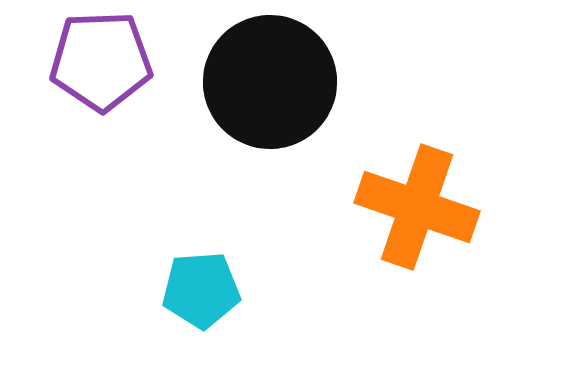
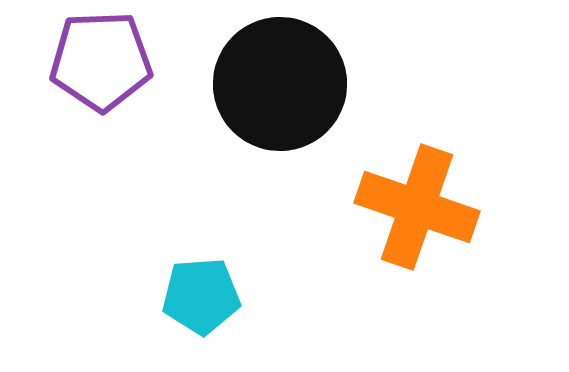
black circle: moved 10 px right, 2 px down
cyan pentagon: moved 6 px down
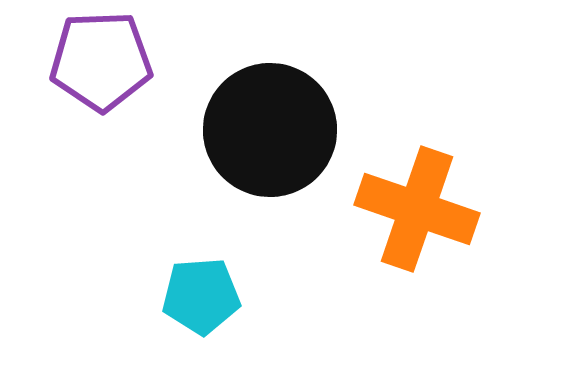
black circle: moved 10 px left, 46 px down
orange cross: moved 2 px down
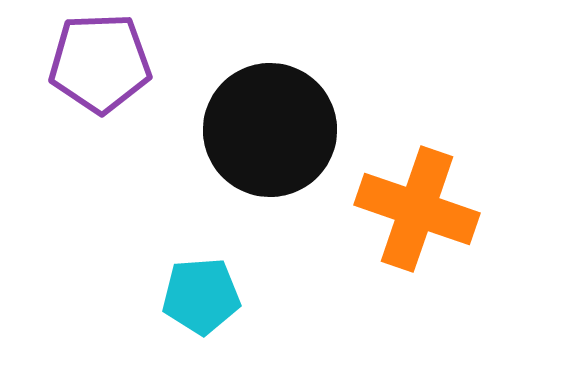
purple pentagon: moved 1 px left, 2 px down
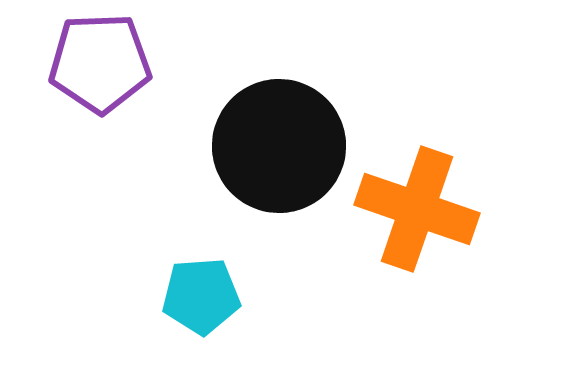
black circle: moved 9 px right, 16 px down
